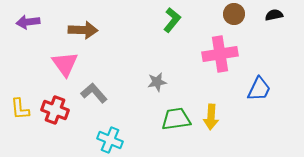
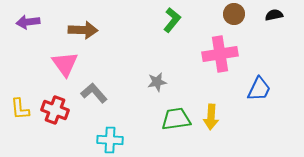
cyan cross: rotated 20 degrees counterclockwise
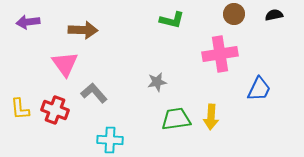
green L-shape: rotated 65 degrees clockwise
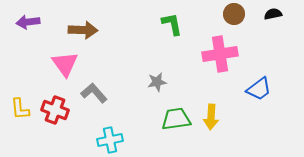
black semicircle: moved 1 px left, 1 px up
green L-shape: moved 4 px down; rotated 115 degrees counterclockwise
blue trapezoid: rotated 28 degrees clockwise
cyan cross: rotated 15 degrees counterclockwise
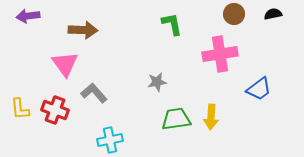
purple arrow: moved 6 px up
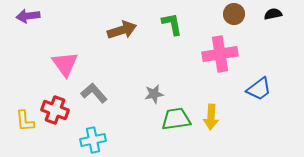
brown arrow: moved 39 px right; rotated 20 degrees counterclockwise
gray star: moved 3 px left, 12 px down
yellow L-shape: moved 5 px right, 12 px down
cyan cross: moved 17 px left
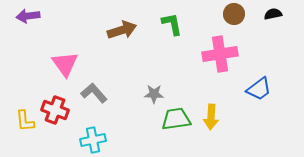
gray star: rotated 12 degrees clockwise
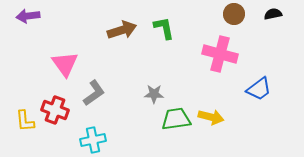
green L-shape: moved 8 px left, 4 px down
pink cross: rotated 24 degrees clockwise
gray L-shape: rotated 96 degrees clockwise
yellow arrow: rotated 80 degrees counterclockwise
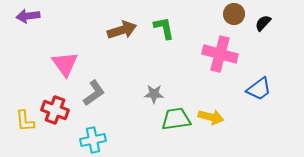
black semicircle: moved 10 px left, 9 px down; rotated 36 degrees counterclockwise
